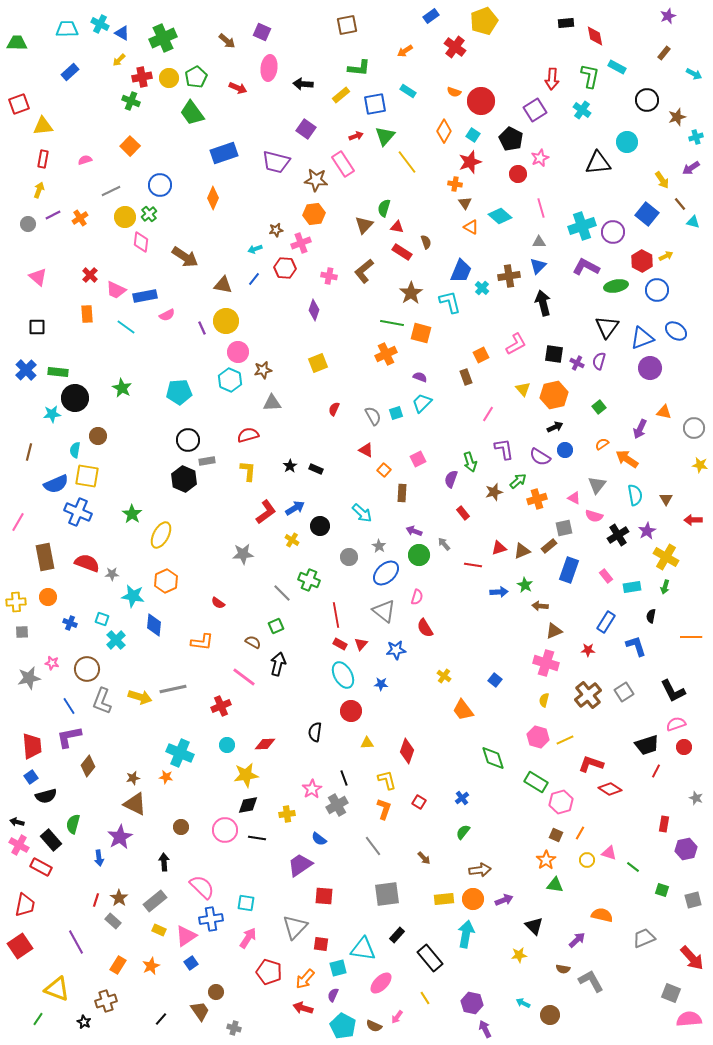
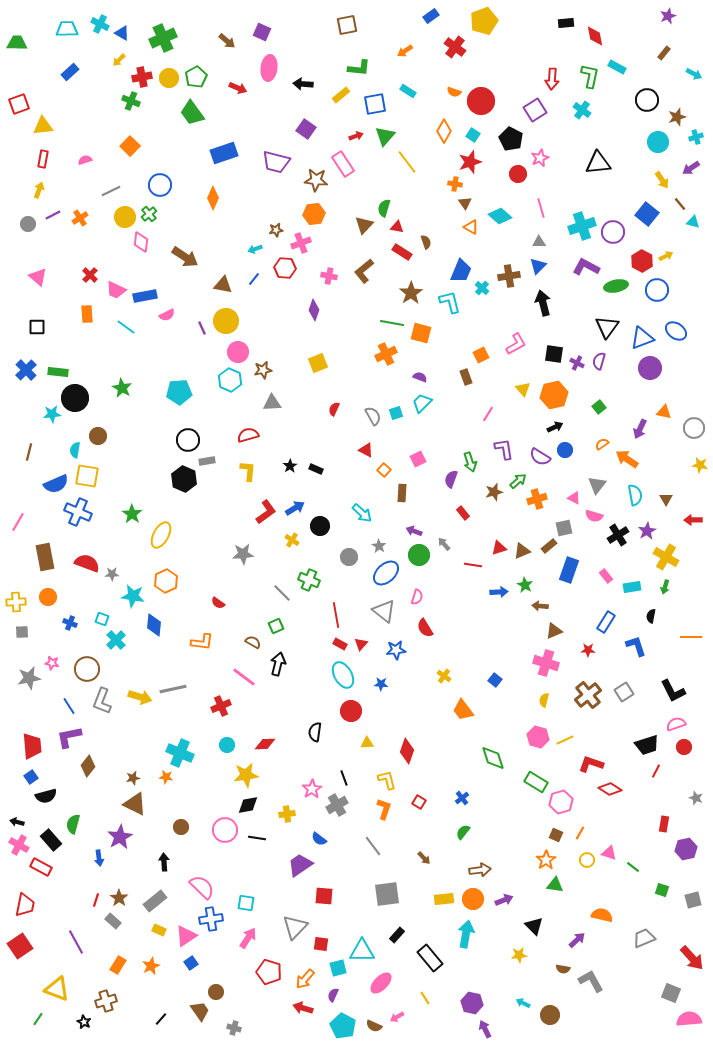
cyan circle at (627, 142): moved 31 px right
cyan triangle at (363, 949): moved 1 px left, 2 px down; rotated 8 degrees counterclockwise
pink arrow at (397, 1017): rotated 24 degrees clockwise
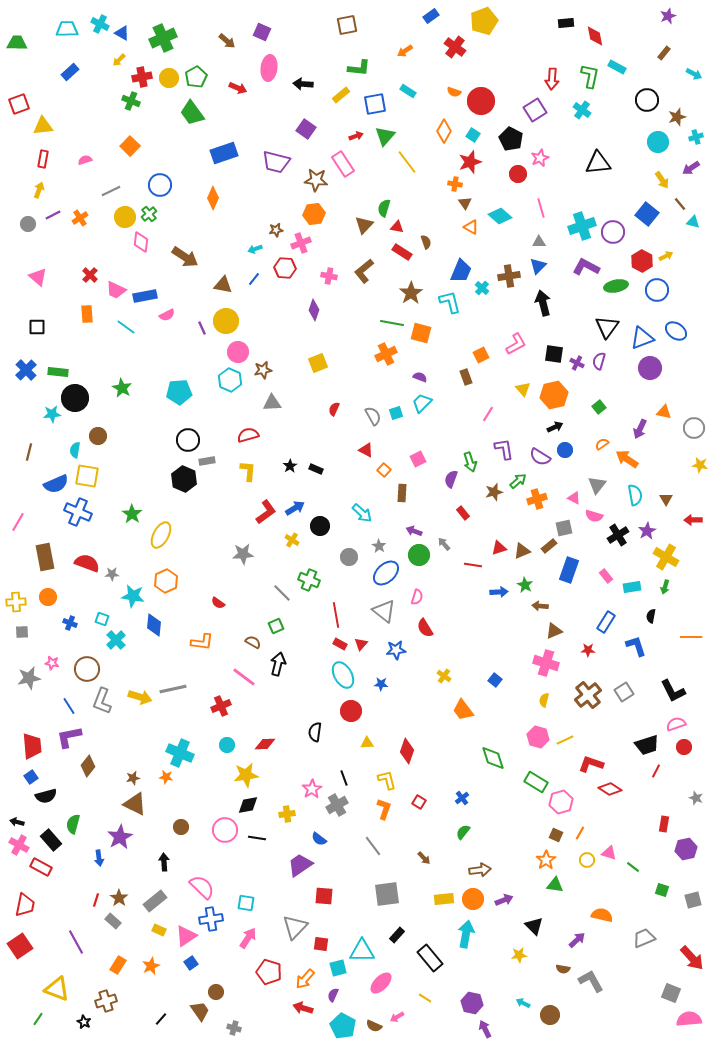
yellow line at (425, 998): rotated 24 degrees counterclockwise
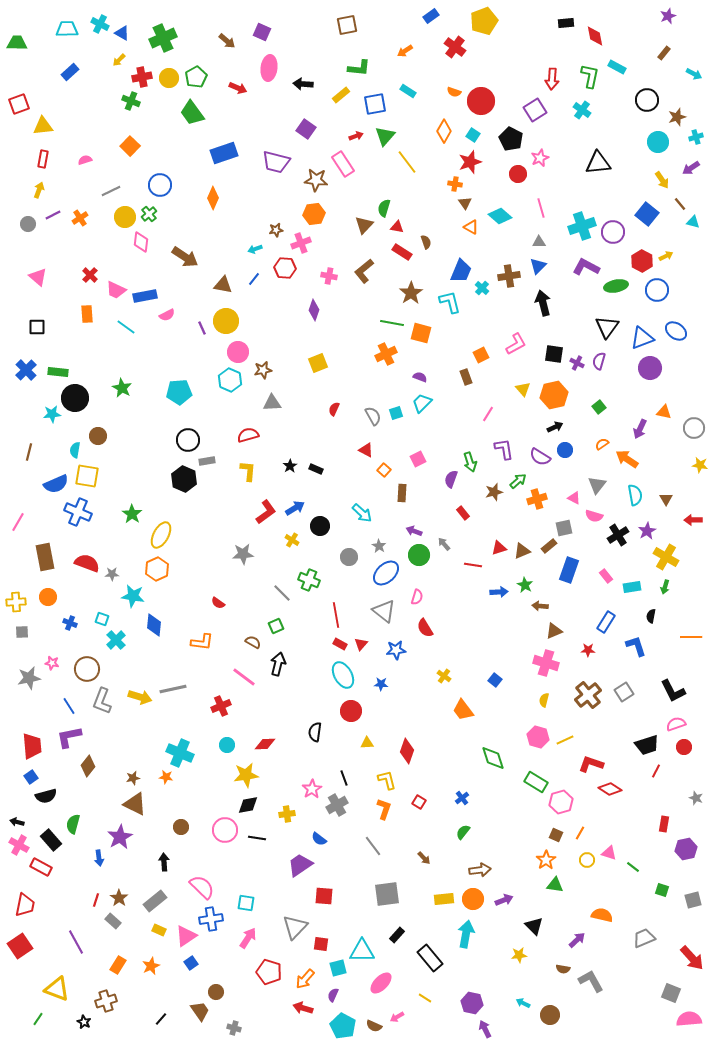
orange hexagon at (166, 581): moved 9 px left, 12 px up
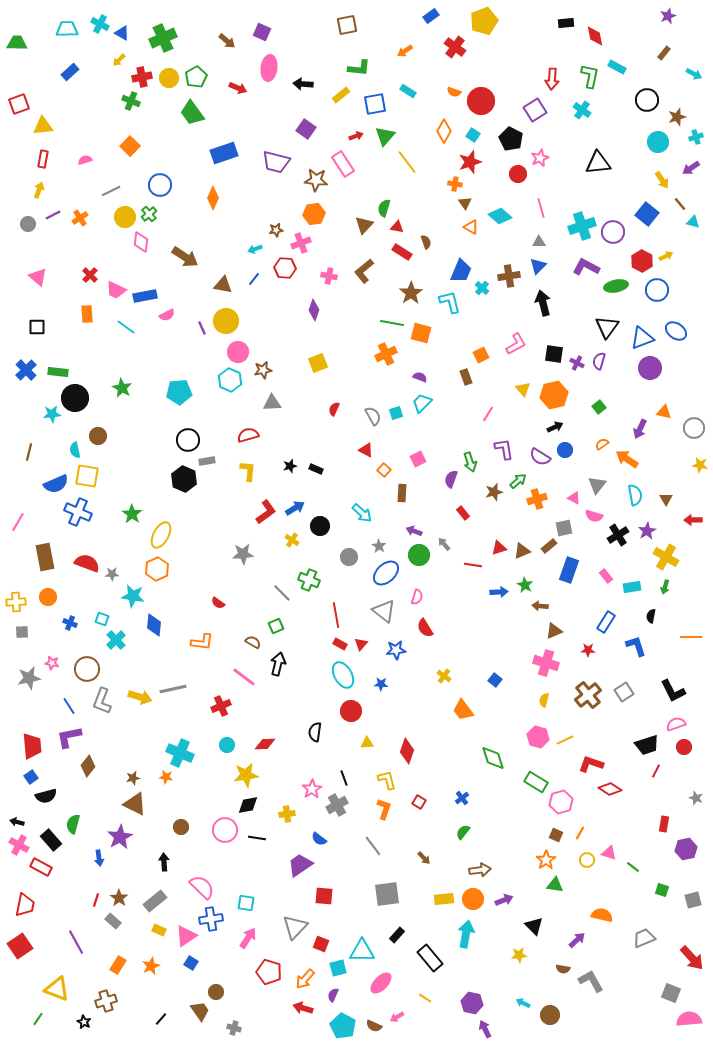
cyan semicircle at (75, 450): rotated 21 degrees counterclockwise
black star at (290, 466): rotated 16 degrees clockwise
red square at (321, 944): rotated 14 degrees clockwise
blue square at (191, 963): rotated 24 degrees counterclockwise
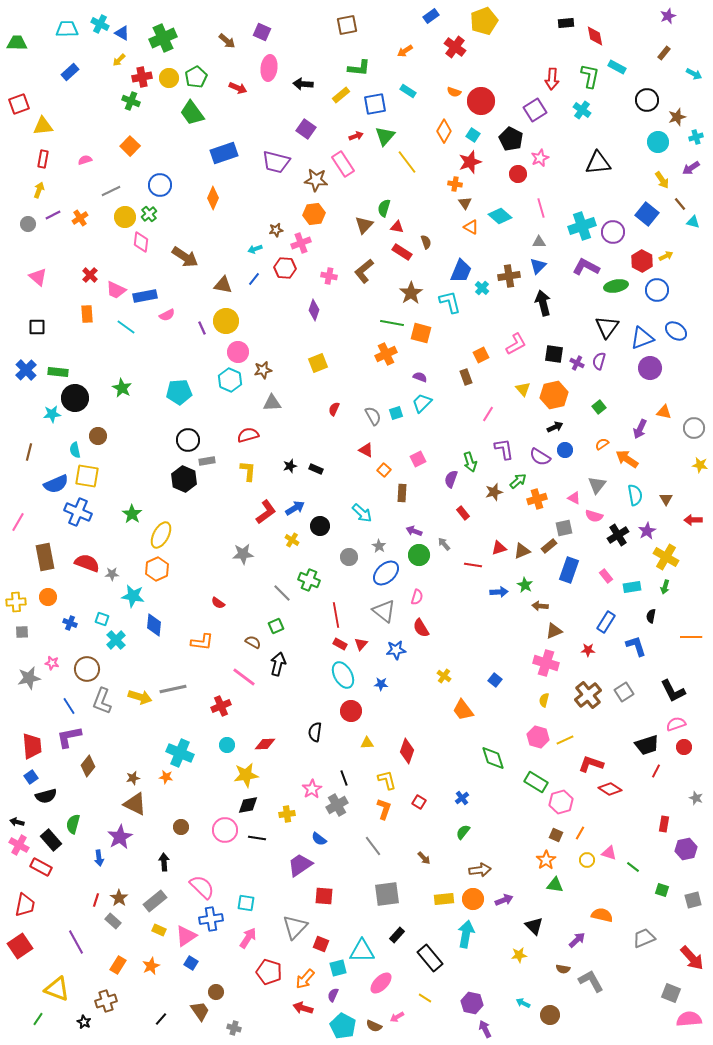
red semicircle at (425, 628): moved 4 px left
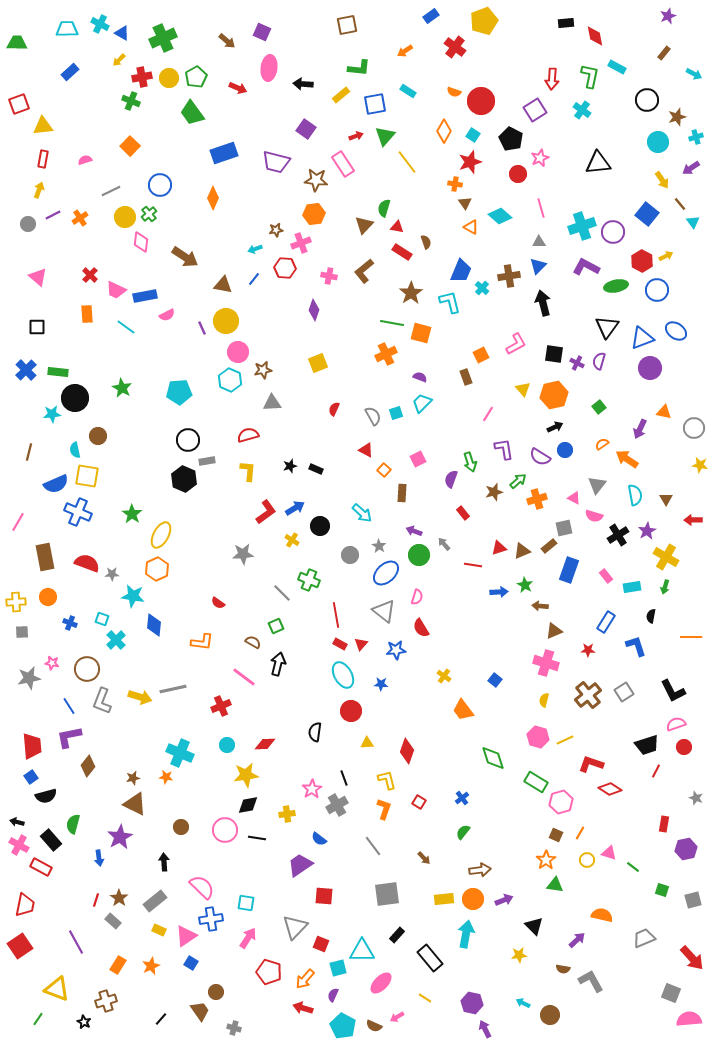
cyan triangle at (693, 222): rotated 40 degrees clockwise
gray circle at (349, 557): moved 1 px right, 2 px up
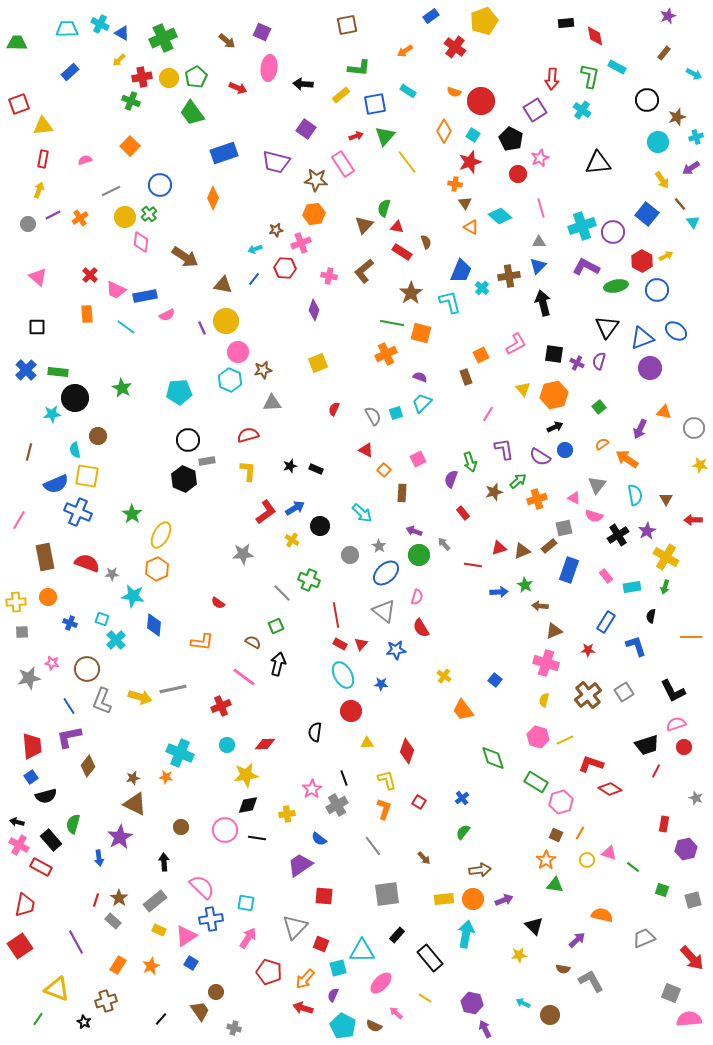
pink line at (18, 522): moved 1 px right, 2 px up
pink arrow at (397, 1017): moved 1 px left, 4 px up; rotated 72 degrees clockwise
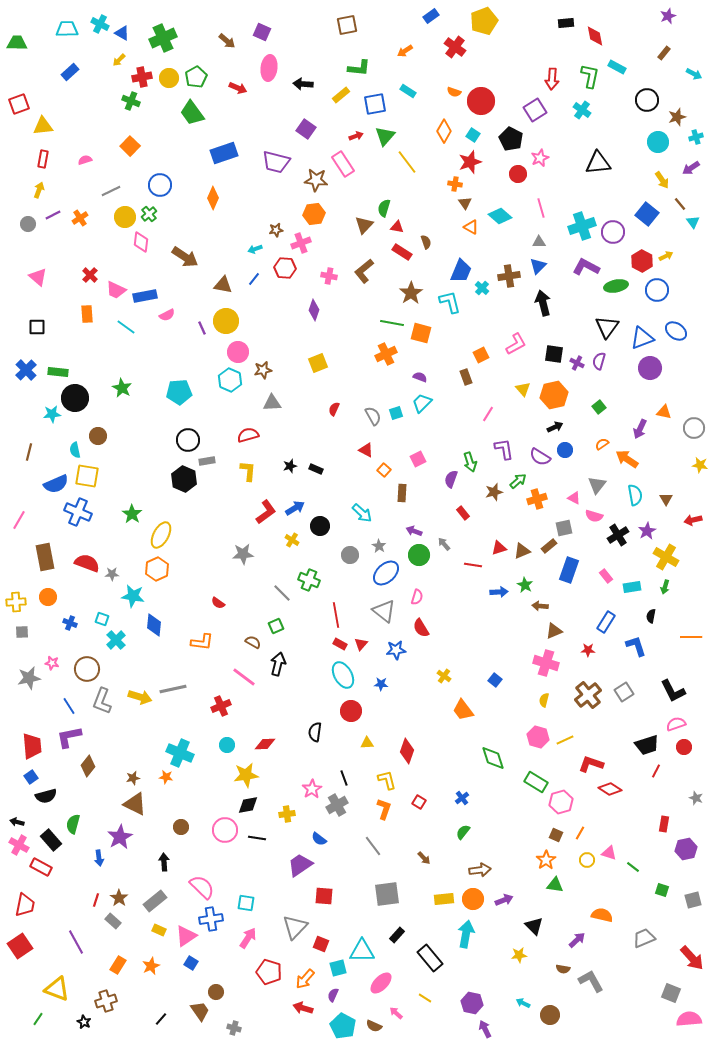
red arrow at (693, 520): rotated 12 degrees counterclockwise
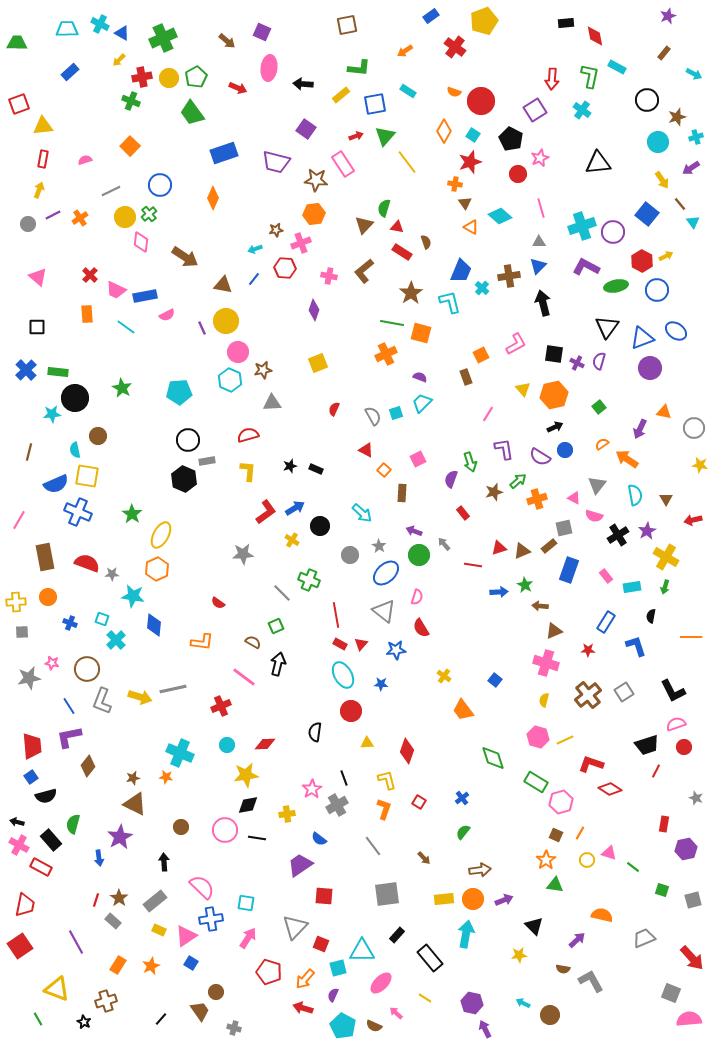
green line at (38, 1019): rotated 64 degrees counterclockwise
